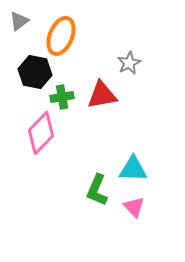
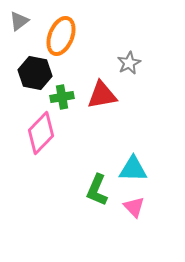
black hexagon: moved 1 px down
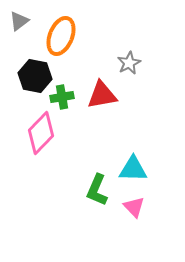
black hexagon: moved 3 px down
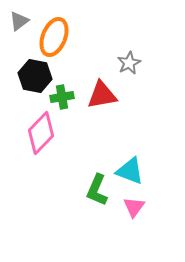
orange ellipse: moved 7 px left, 1 px down
cyan triangle: moved 3 px left, 2 px down; rotated 20 degrees clockwise
pink triangle: rotated 20 degrees clockwise
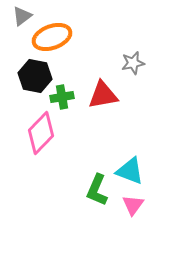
gray triangle: moved 3 px right, 5 px up
orange ellipse: moved 2 px left; rotated 48 degrees clockwise
gray star: moved 4 px right; rotated 15 degrees clockwise
red triangle: moved 1 px right
pink triangle: moved 1 px left, 2 px up
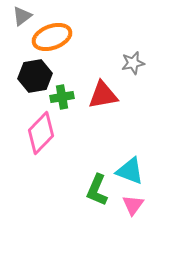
black hexagon: rotated 20 degrees counterclockwise
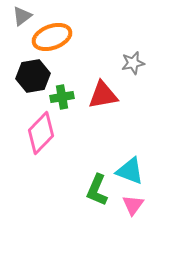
black hexagon: moved 2 px left
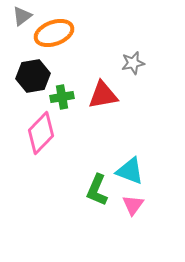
orange ellipse: moved 2 px right, 4 px up
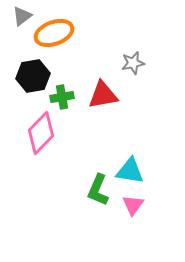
cyan triangle: rotated 12 degrees counterclockwise
green L-shape: moved 1 px right
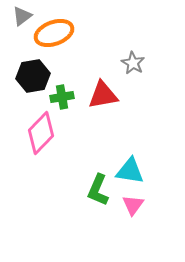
gray star: rotated 30 degrees counterclockwise
